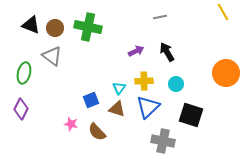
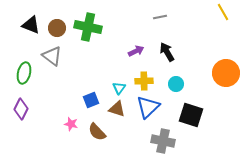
brown circle: moved 2 px right
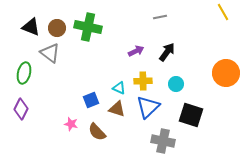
black triangle: moved 2 px down
black arrow: rotated 66 degrees clockwise
gray triangle: moved 2 px left, 3 px up
yellow cross: moved 1 px left
cyan triangle: rotated 40 degrees counterclockwise
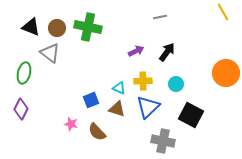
black square: rotated 10 degrees clockwise
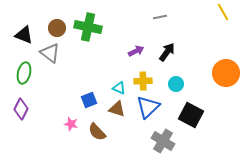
black triangle: moved 7 px left, 8 px down
blue square: moved 2 px left
gray cross: rotated 20 degrees clockwise
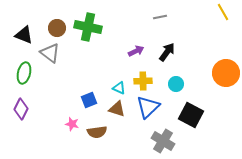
pink star: moved 1 px right
brown semicircle: rotated 54 degrees counterclockwise
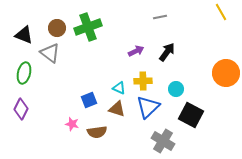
yellow line: moved 2 px left
green cross: rotated 32 degrees counterclockwise
cyan circle: moved 5 px down
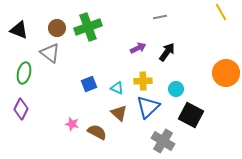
black triangle: moved 5 px left, 5 px up
purple arrow: moved 2 px right, 3 px up
cyan triangle: moved 2 px left
blue square: moved 16 px up
brown triangle: moved 2 px right, 4 px down; rotated 24 degrees clockwise
brown semicircle: rotated 144 degrees counterclockwise
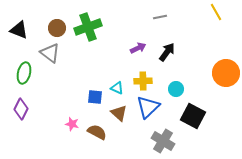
yellow line: moved 5 px left
blue square: moved 6 px right, 13 px down; rotated 28 degrees clockwise
black square: moved 2 px right, 1 px down
